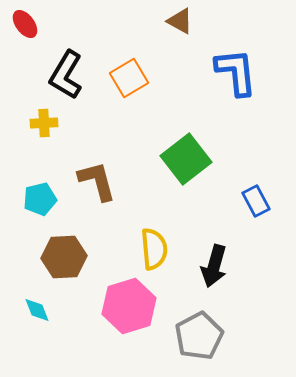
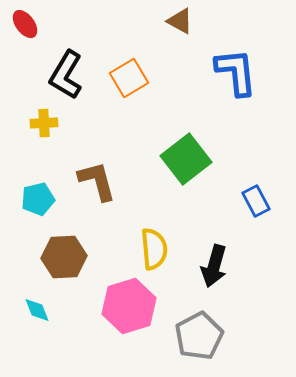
cyan pentagon: moved 2 px left
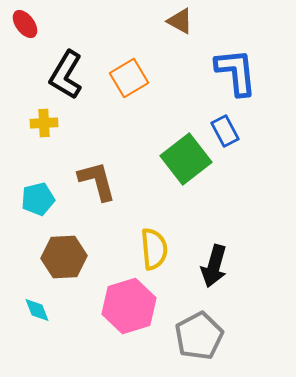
blue rectangle: moved 31 px left, 70 px up
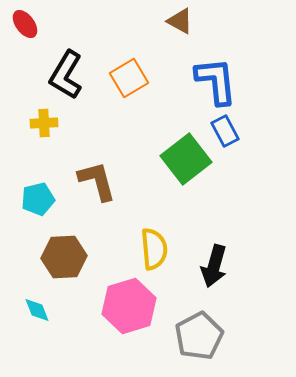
blue L-shape: moved 20 px left, 9 px down
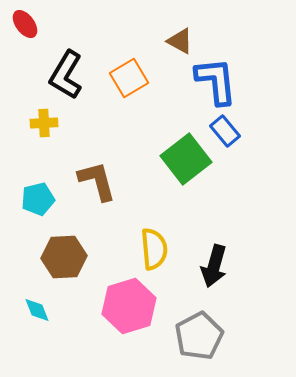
brown triangle: moved 20 px down
blue rectangle: rotated 12 degrees counterclockwise
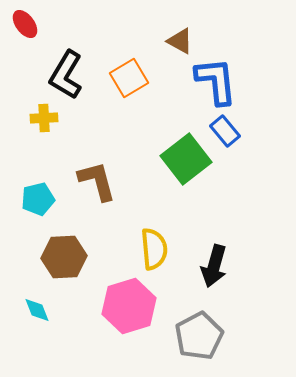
yellow cross: moved 5 px up
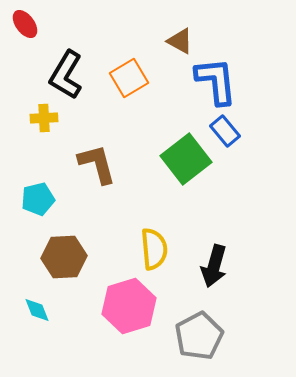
brown L-shape: moved 17 px up
